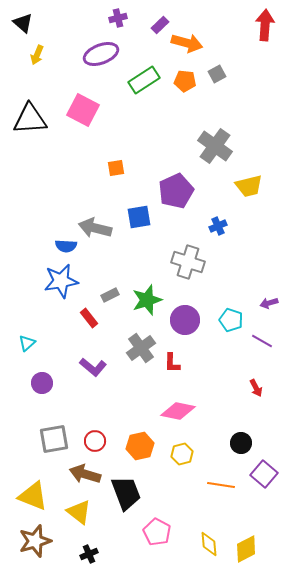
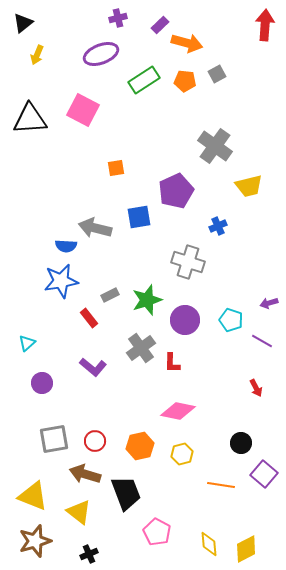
black triangle at (23, 23): rotated 40 degrees clockwise
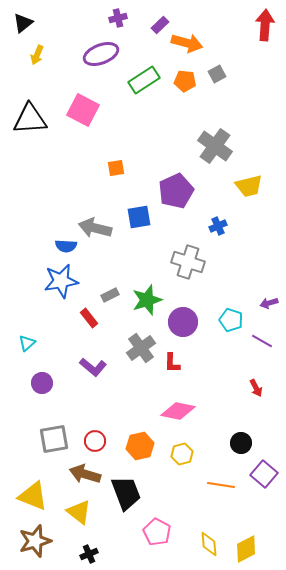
purple circle at (185, 320): moved 2 px left, 2 px down
